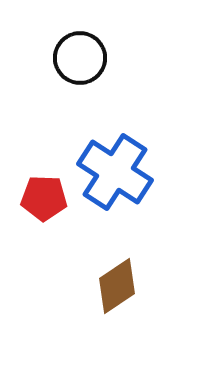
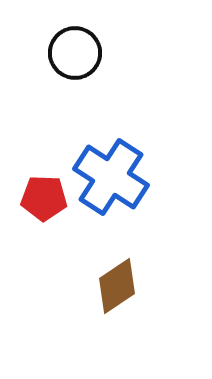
black circle: moved 5 px left, 5 px up
blue cross: moved 4 px left, 5 px down
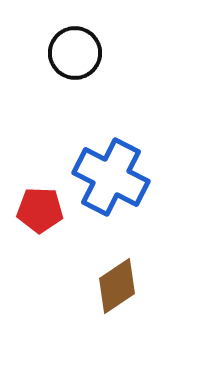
blue cross: rotated 6 degrees counterclockwise
red pentagon: moved 4 px left, 12 px down
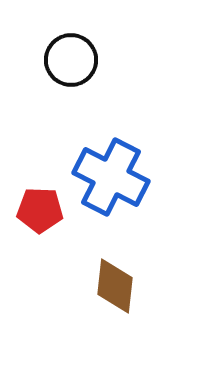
black circle: moved 4 px left, 7 px down
brown diamond: moved 2 px left; rotated 50 degrees counterclockwise
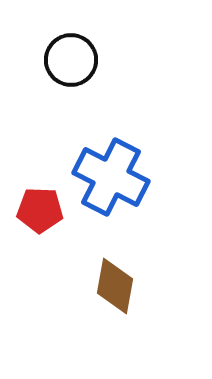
brown diamond: rotated 4 degrees clockwise
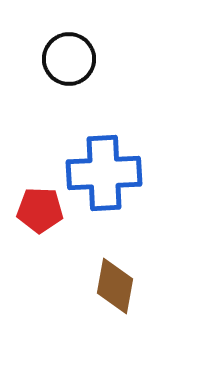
black circle: moved 2 px left, 1 px up
blue cross: moved 7 px left, 4 px up; rotated 30 degrees counterclockwise
